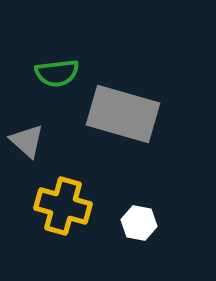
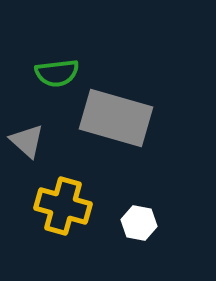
gray rectangle: moved 7 px left, 4 px down
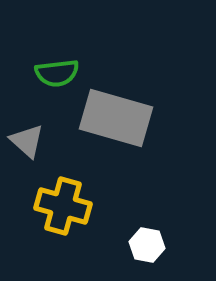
white hexagon: moved 8 px right, 22 px down
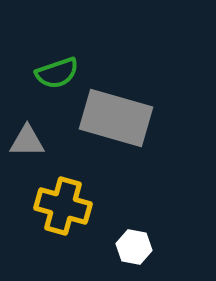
green semicircle: rotated 12 degrees counterclockwise
gray triangle: rotated 42 degrees counterclockwise
white hexagon: moved 13 px left, 2 px down
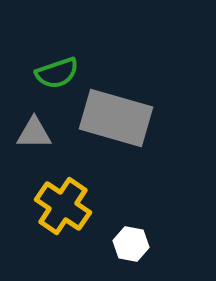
gray triangle: moved 7 px right, 8 px up
yellow cross: rotated 18 degrees clockwise
white hexagon: moved 3 px left, 3 px up
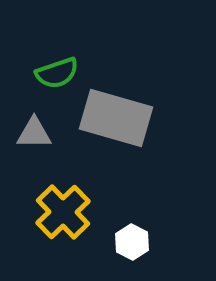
yellow cross: moved 6 px down; rotated 12 degrees clockwise
white hexagon: moved 1 px right, 2 px up; rotated 16 degrees clockwise
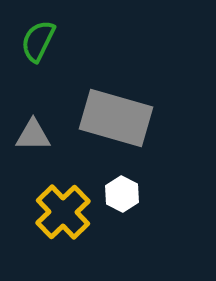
green semicircle: moved 19 px left, 32 px up; rotated 135 degrees clockwise
gray triangle: moved 1 px left, 2 px down
white hexagon: moved 10 px left, 48 px up
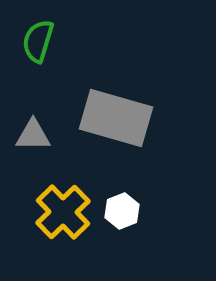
green semicircle: rotated 9 degrees counterclockwise
white hexagon: moved 17 px down; rotated 12 degrees clockwise
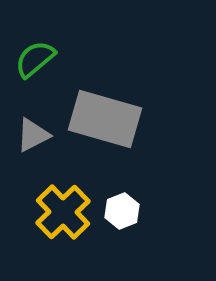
green semicircle: moved 3 px left, 18 px down; rotated 33 degrees clockwise
gray rectangle: moved 11 px left, 1 px down
gray triangle: rotated 27 degrees counterclockwise
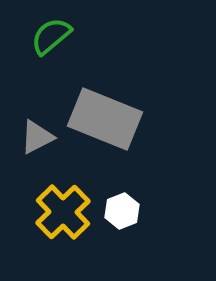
green semicircle: moved 16 px right, 23 px up
gray rectangle: rotated 6 degrees clockwise
gray triangle: moved 4 px right, 2 px down
